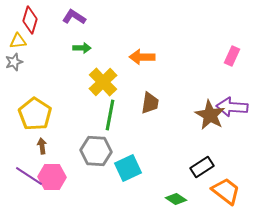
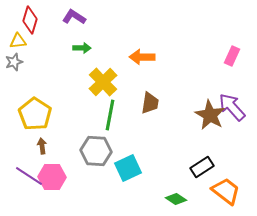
purple arrow: rotated 44 degrees clockwise
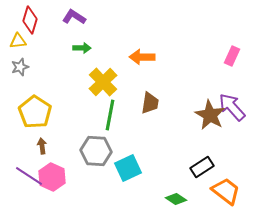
gray star: moved 6 px right, 5 px down
yellow pentagon: moved 2 px up
pink hexagon: rotated 24 degrees clockwise
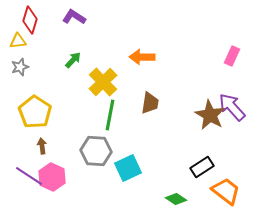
green arrow: moved 9 px left, 12 px down; rotated 48 degrees counterclockwise
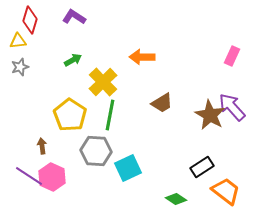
green arrow: rotated 18 degrees clockwise
brown trapezoid: moved 12 px right; rotated 50 degrees clockwise
yellow pentagon: moved 35 px right, 3 px down
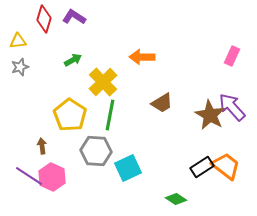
red diamond: moved 14 px right, 1 px up
orange trapezoid: moved 25 px up
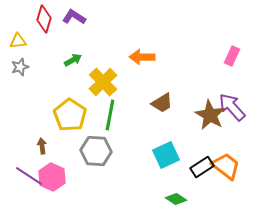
cyan square: moved 38 px right, 13 px up
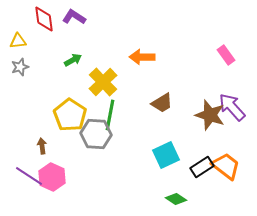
red diamond: rotated 24 degrees counterclockwise
pink rectangle: moved 6 px left, 1 px up; rotated 60 degrees counterclockwise
brown star: rotated 12 degrees counterclockwise
gray hexagon: moved 17 px up
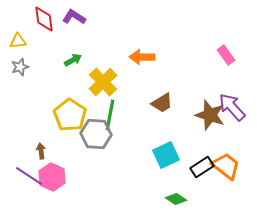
brown arrow: moved 1 px left, 5 px down
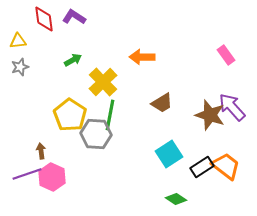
cyan square: moved 3 px right, 1 px up; rotated 8 degrees counterclockwise
purple line: moved 2 px left, 2 px up; rotated 52 degrees counterclockwise
